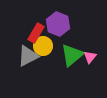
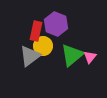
purple hexagon: moved 2 px left
red rectangle: moved 2 px up; rotated 18 degrees counterclockwise
gray triangle: moved 2 px right; rotated 10 degrees counterclockwise
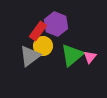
red rectangle: moved 2 px right; rotated 24 degrees clockwise
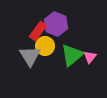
yellow circle: moved 2 px right
gray triangle: rotated 25 degrees counterclockwise
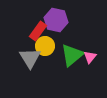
purple hexagon: moved 4 px up; rotated 10 degrees counterclockwise
gray triangle: moved 2 px down
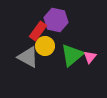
gray triangle: moved 2 px left, 1 px up; rotated 30 degrees counterclockwise
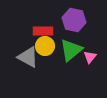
purple hexagon: moved 18 px right
red rectangle: moved 5 px right; rotated 54 degrees clockwise
green triangle: moved 1 px left, 5 px up
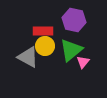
pink triangle: moved 7 px left, 5 px down
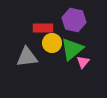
red rectangle: moved 3 px up
yellow circle: moved 7 px right, 3 px up
green triangle: moved 1 px right, 1 px up
gray triangle: moved 1 px left; rotated 35 degrees counterclockwise
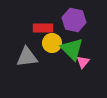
green triangle: rotated 35 degrees counterclockwise
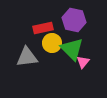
red rectangle: rotated 12 degrees counterclockwise
